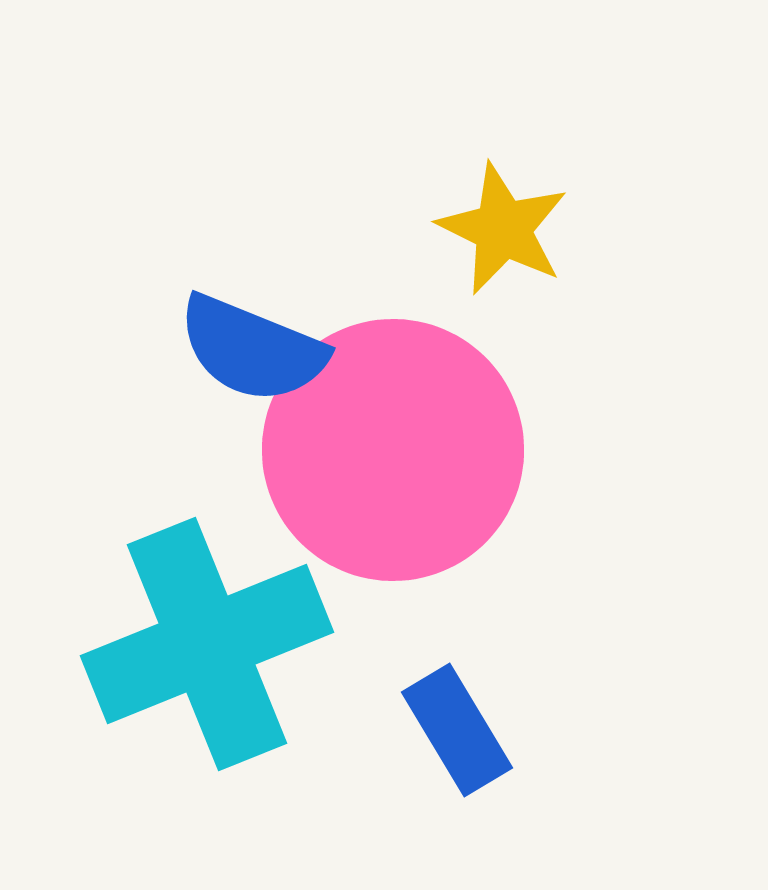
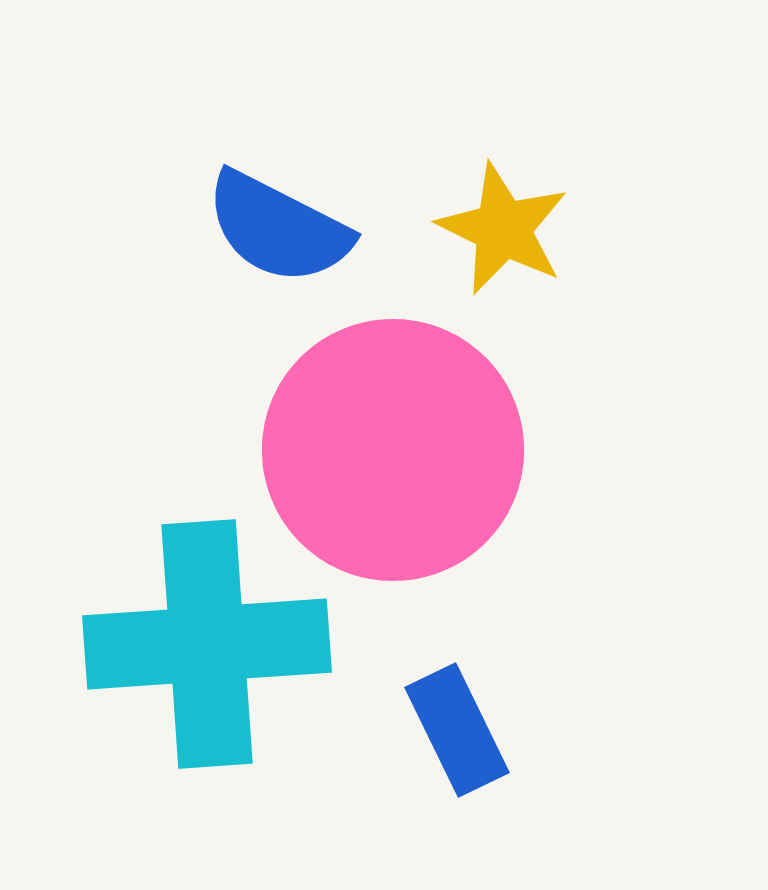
blue semicircle: moved 26 px right, 121 px up; rotated 5 degrees clockwise
cyan cross: rotated 18 degrees clockwise
blue rectangle: rotated 5 degrees clockwise
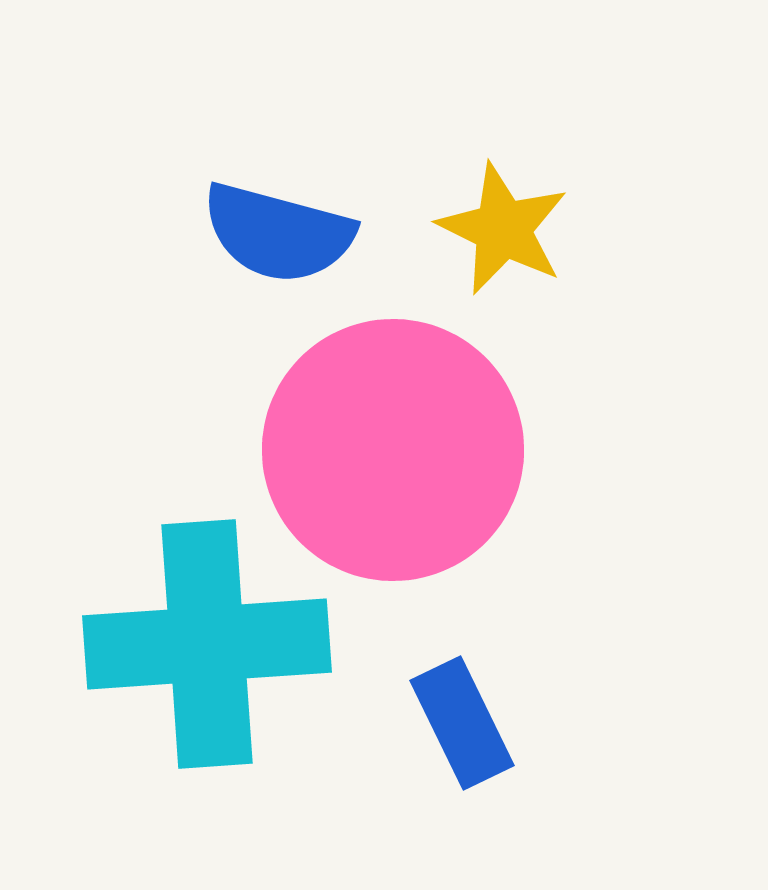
blue semicircle: moved 5 px down; rotated 12 degrees counterclockwise
blue rectangle: moved 5 px right, 7 px up
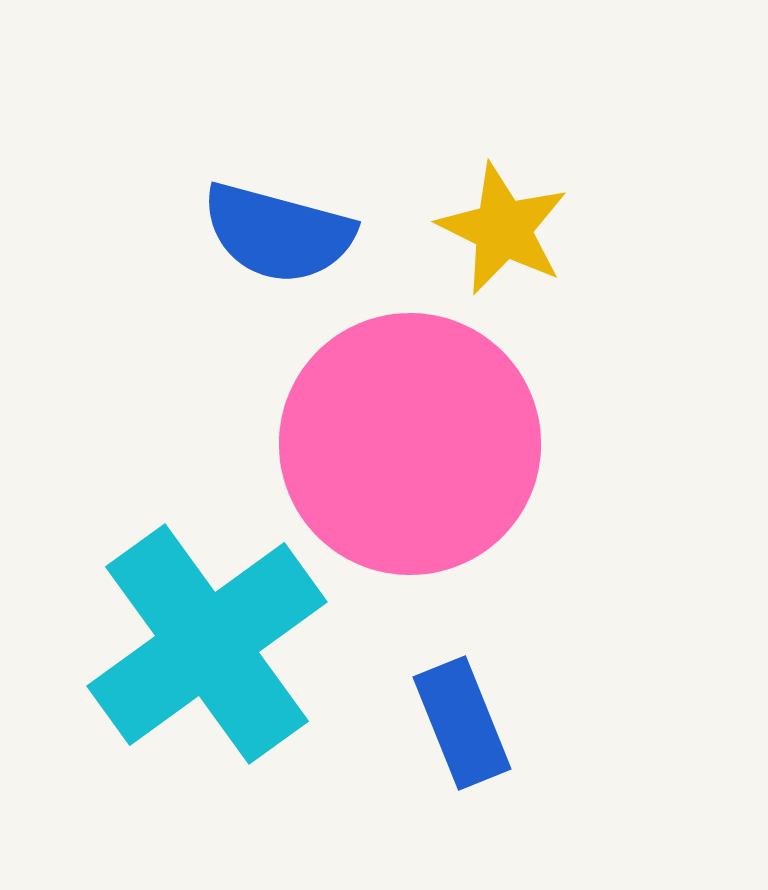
pink circle: moved 17 px right, 6 px up
cyan cross: rotated 32 degrees counterclockwise
blue rectangle: rotated 4 degrees clockwise
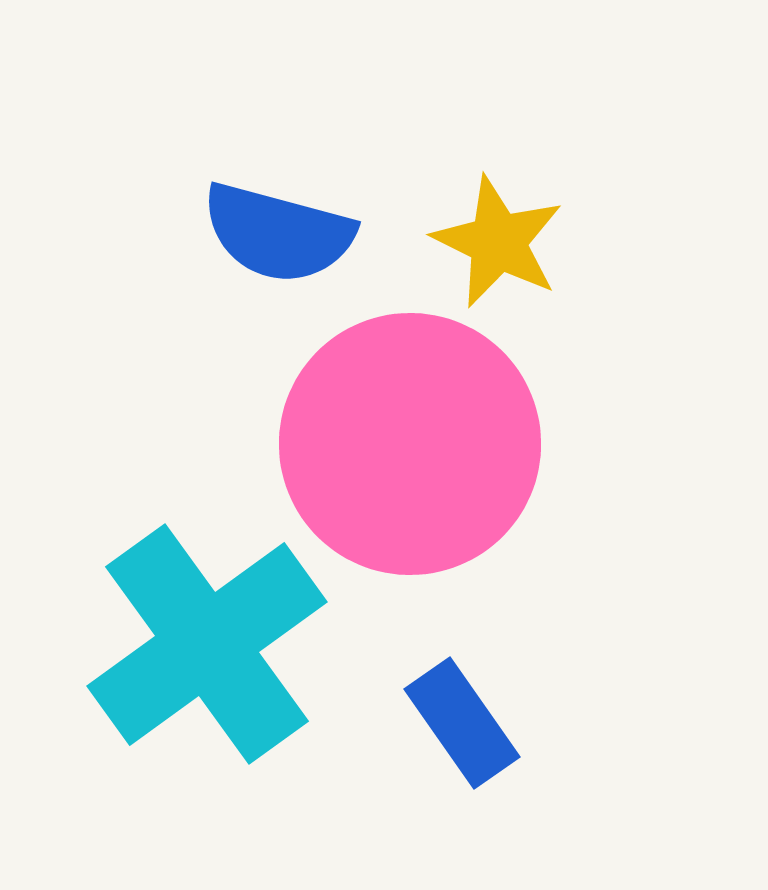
yellow star: moved 5 px left, 13 px down
blue rectangle: rotated 13 degrees counterclockwise
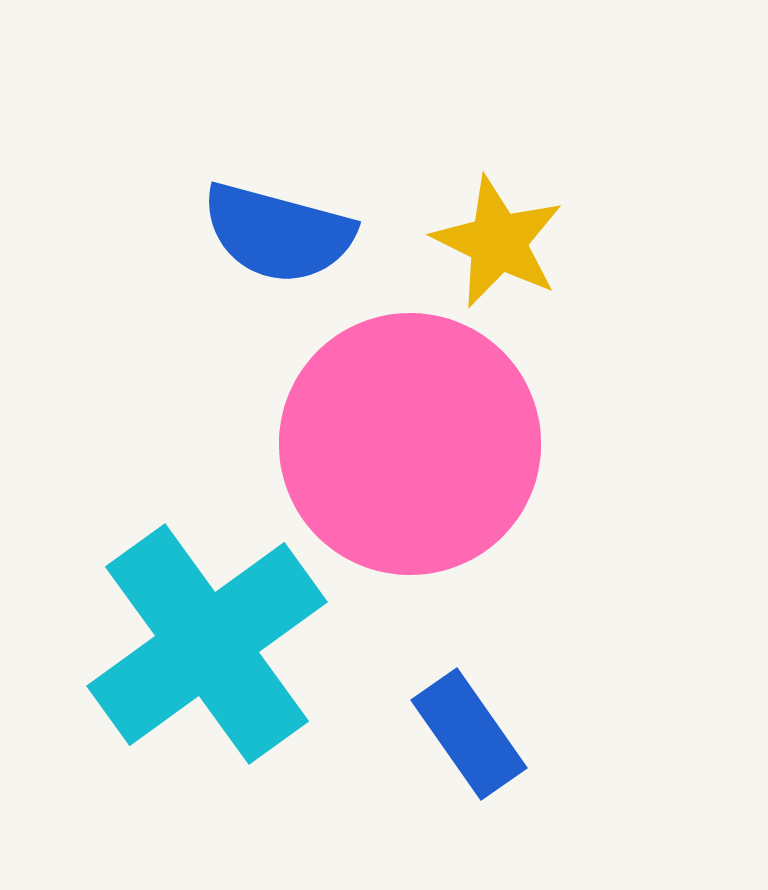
blue rectangle: moved 7 px right, 11 px down
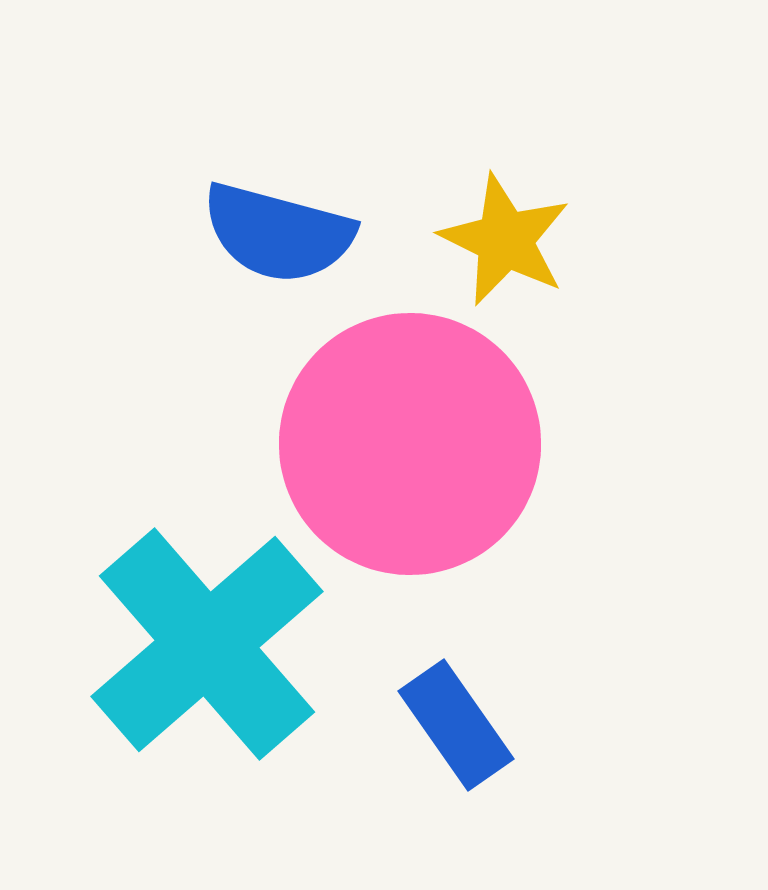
yellow star: moved 7 px right, 2 px up
cyan cross: rotated 5 degrees counterclockwise
blue rectangle: moved 13 px left, 9 px up
